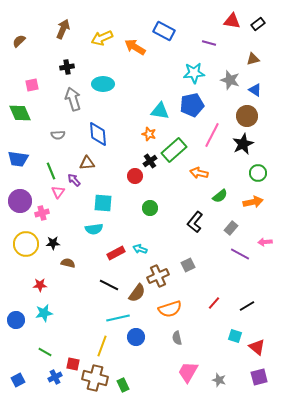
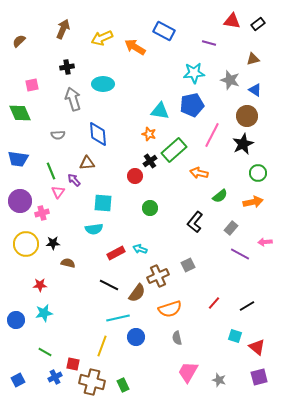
brown cross at (95, 378): moved 3 px left, 4 px down
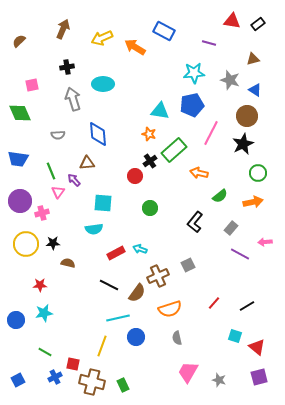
pink line at (212, 135): moved 1 px left, 2 px up
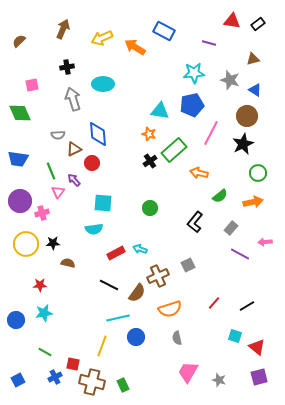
brown triangle at (87, 163): moved 13 px left, 14 px up; rotated 21 degrees counterclockwise
red circle at (135, 176): moved 43 px left, 13 px up
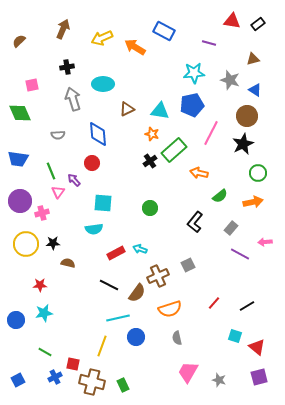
orange star at (149, 134): moved 3 px right
brown triangle at (74, 149): moved 53 px right, 40 px up
